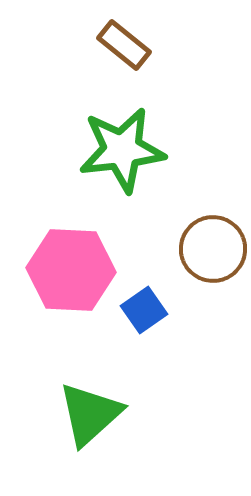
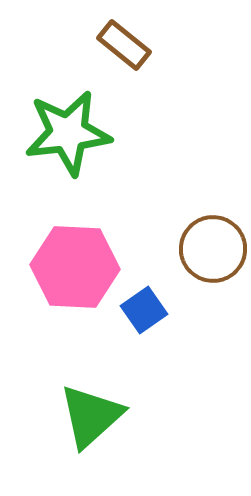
green star: moved 54 px left, 17 px up
pink hexagon: moved 4 px right, 3 px up
green triangle: moved 1 px right, 2 px down
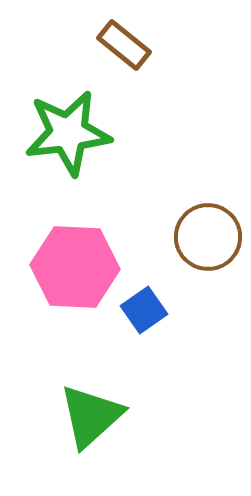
brown circle: moved 5 px left, 12 px up
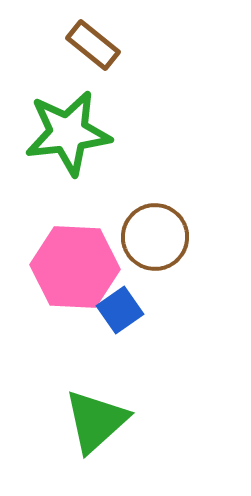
brown rectangle: moved 31 px left
brown circle: moved 53 px left
blue square: moved 24 px left
green triangle: moved 5 px right, 5 px down
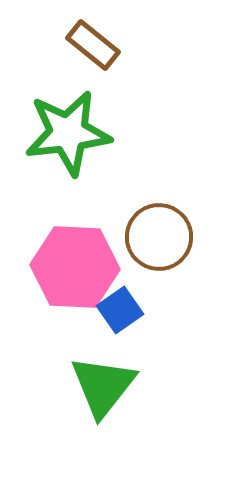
brown circle: moved 4 px right
green triangle: moved 7 px right, 35 px up; rotated 10 degrees counterclockwise
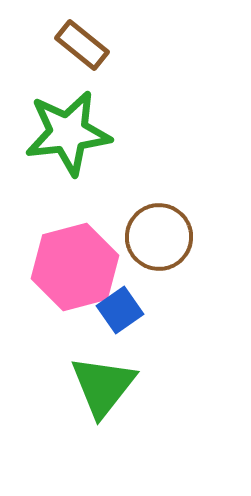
brown rectangle: moved 11 px left
pink hexagon: rotated 18 degrees counterclockwise
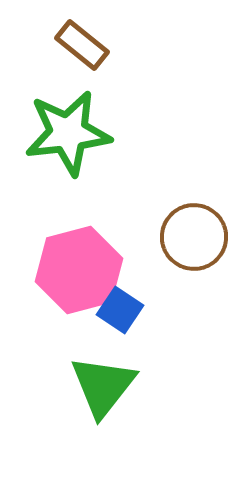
brown circle: moved 35 px right
pink hexagon: moved 4 px right, 3 px down
blue square: rotated 21 degrees counterclockwise
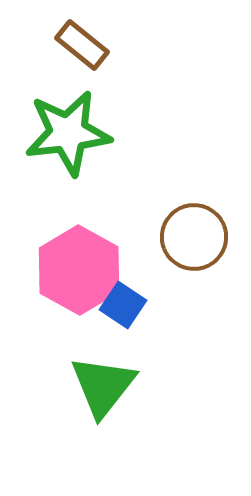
pink hexagon: rotated 16 degrees counterclockwise
blue square: moved 3 px right, 5 px up
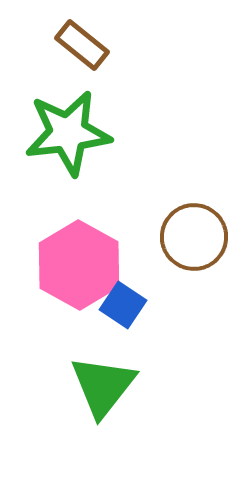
pink hexagon: moved 5 px up
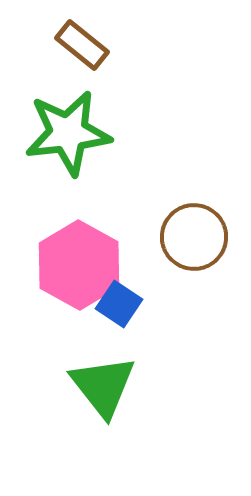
blue square: moved 4 px left, 1 px up
green triangle: rotated 16 degrees counterclockwise
